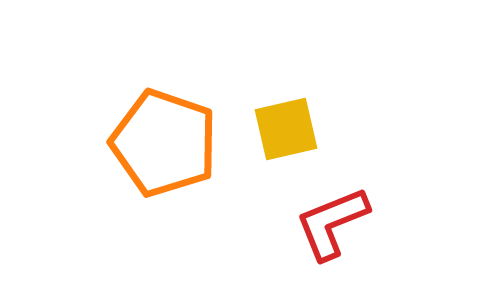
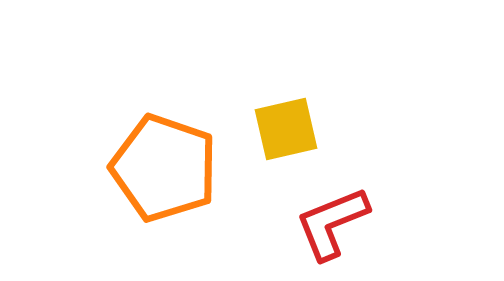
orange pentagon: moved 25 px down
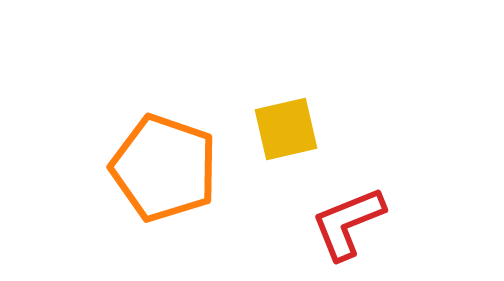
red L-shape: moved 16 px right
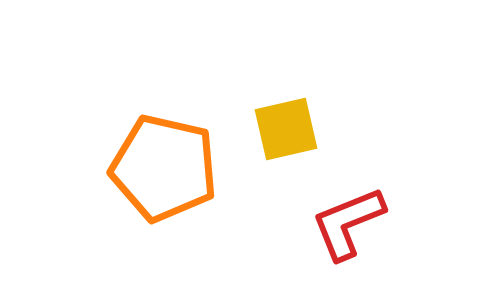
orange pentagon: rotated 6 degrees counterclockwise
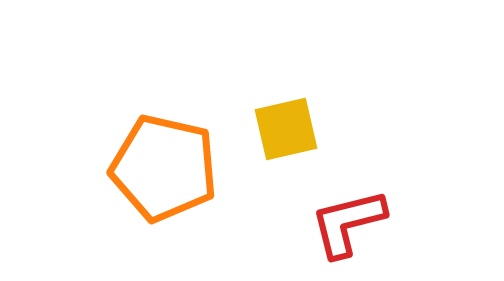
red L-shape: rotated 8 degrees clockwise
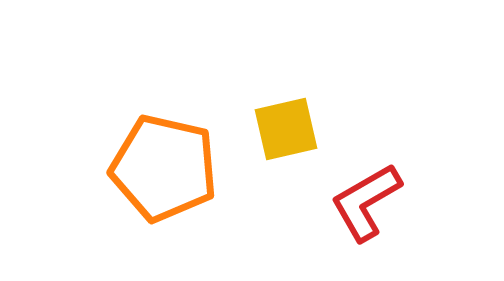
red L-shape: moved 18 px right, 21 px up; rotated 16 degrees counterclockwise
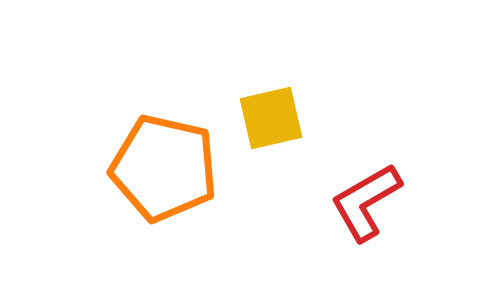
yellow square: moved 15 px left, 11 px up
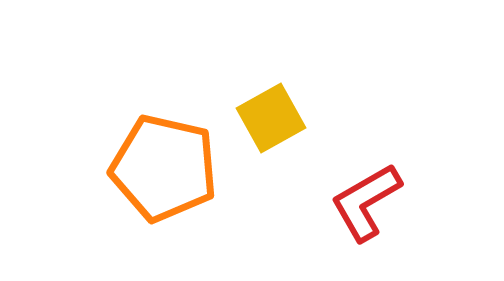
yellow square: rotated 16 degrees counterclockwise
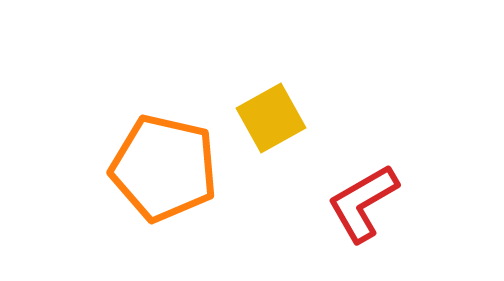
red L-shape: moved 3 px left, 1 px down
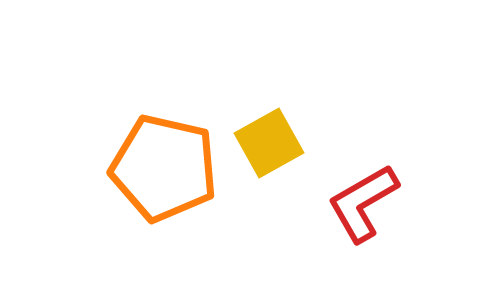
yellow square: moved 2 px left, 25 px down
